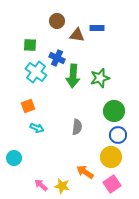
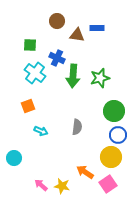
cyan cross: moved 1 px left, 1 px down
cyan arrow: moved 4 px right, 3 px down
pink square: moved 4 px left
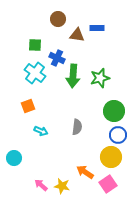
brown circle: moved 1 px right, 2 px up
green square: moved 5 px right
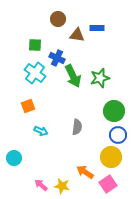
green arrow: rotated 30 degrees counterclockwise
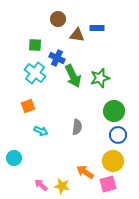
yellow circle: moved 2 px right, 4 px down
pink square: rotated 18 degrees clockwise
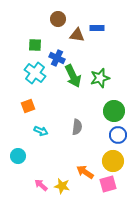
cyan circle: moved 4 px right, 2 px up
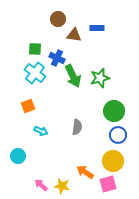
brown triangle: moved 3 px left
green square: moved 4 px down
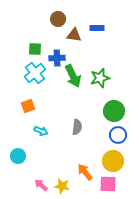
blue cross: rotated 28 degrees counterclockwise
cyan cross: rotated 15 degrees clockwise
orange arrow: rotated 18 degrees clockwise
pink square: rotated 18 degrees clockwise
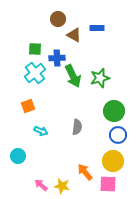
brown triangle: rotated 21 degrees clockwise
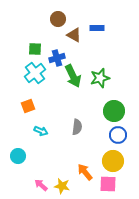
blue cross: rotated 14 degrees counterclockwise
